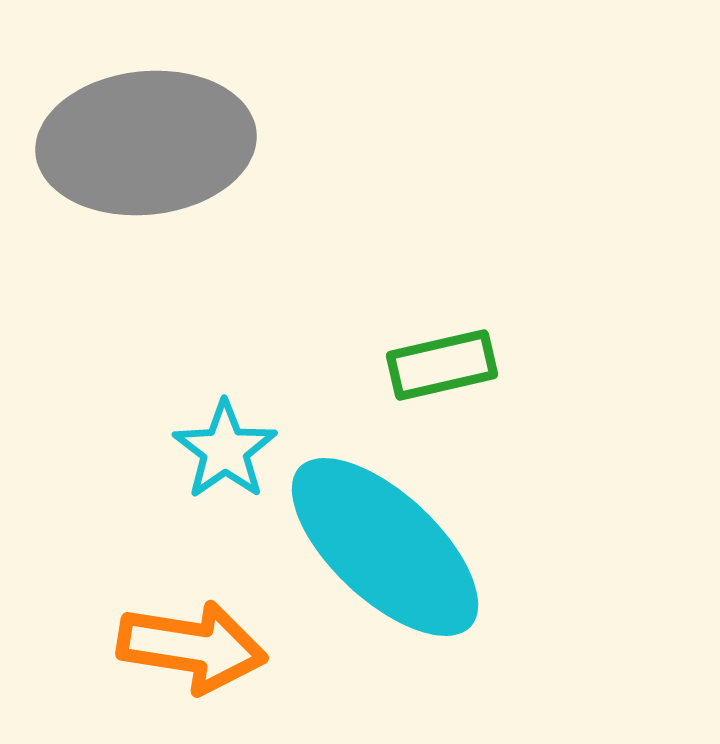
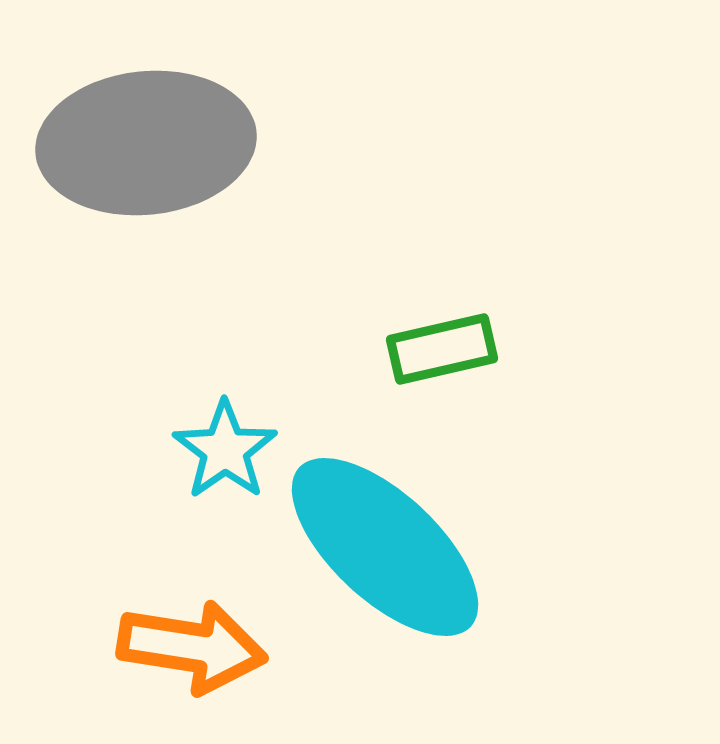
green rectangle: moved 16 px up
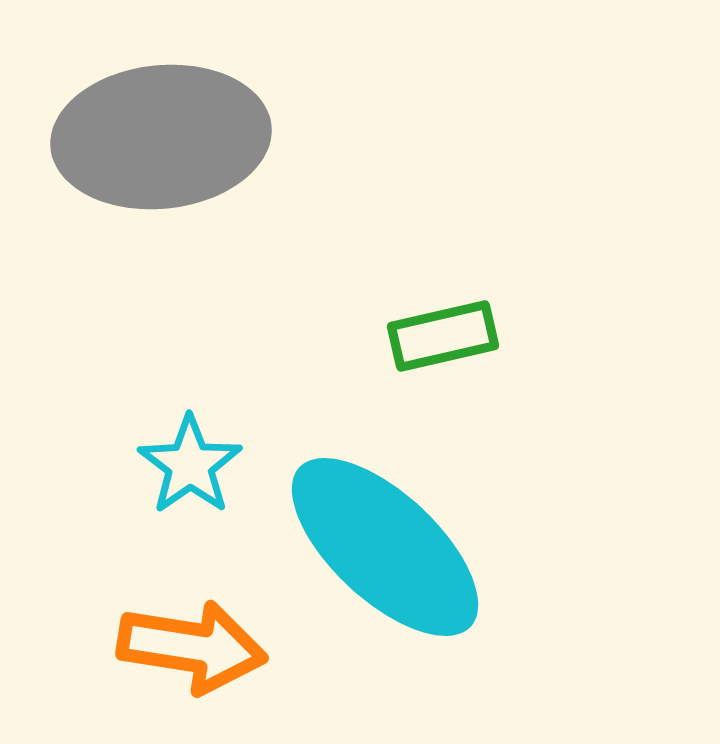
gray ellipse: moved 15 px right, 6 px up
green rectangle: moved 1 px right, 13 px up
cyan star: moved 35 px left, 15 px down
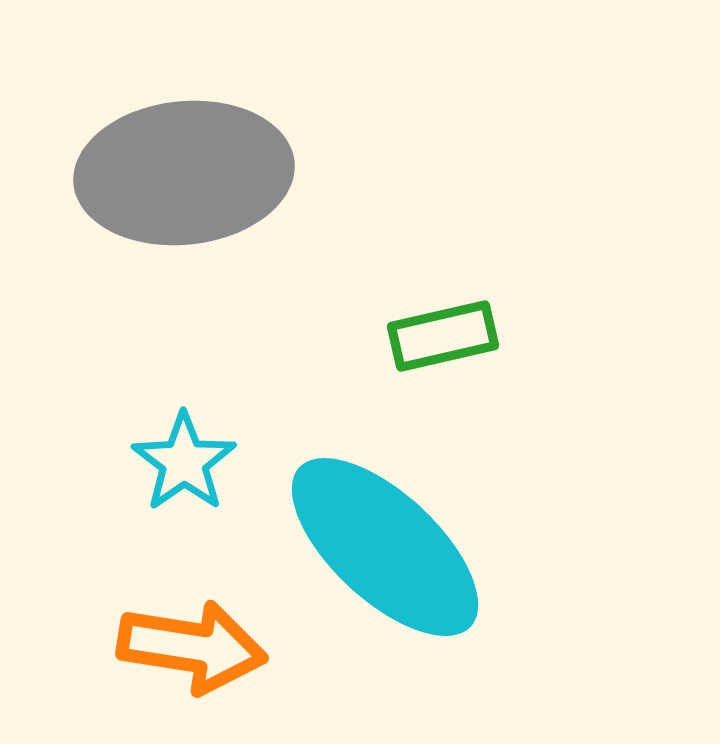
gray ellipse: moved 23 px right, 36 px down
cyan star: moved 6 px left, 3 px up
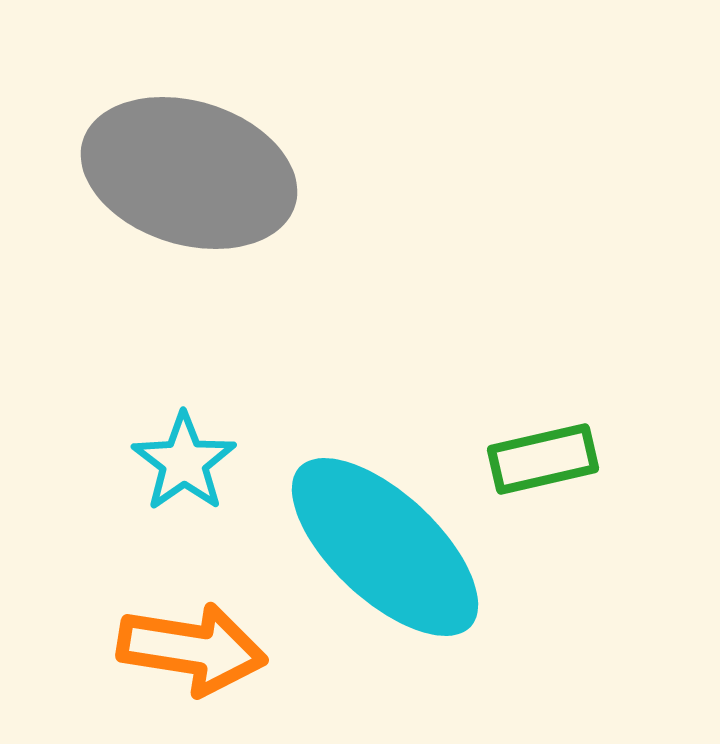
gray ellipse: moved 5 px right; rotated 23 degrees clockwise
green rectangle: moved 100 px right, 123 px down
orange arrow: moved 2 px down
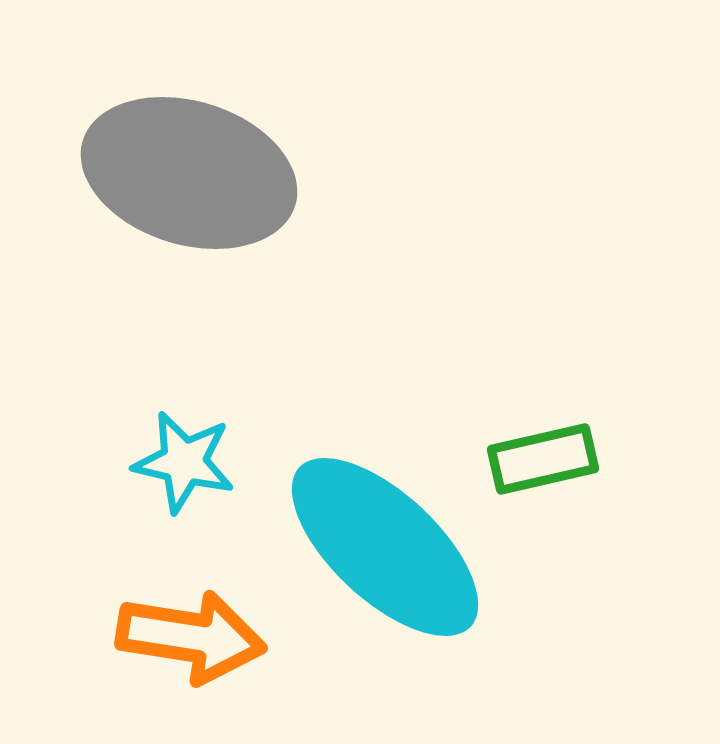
cyan star: rotated 24 degrees counterclockwise
orange arrow: moved 1 px left, 12 px up
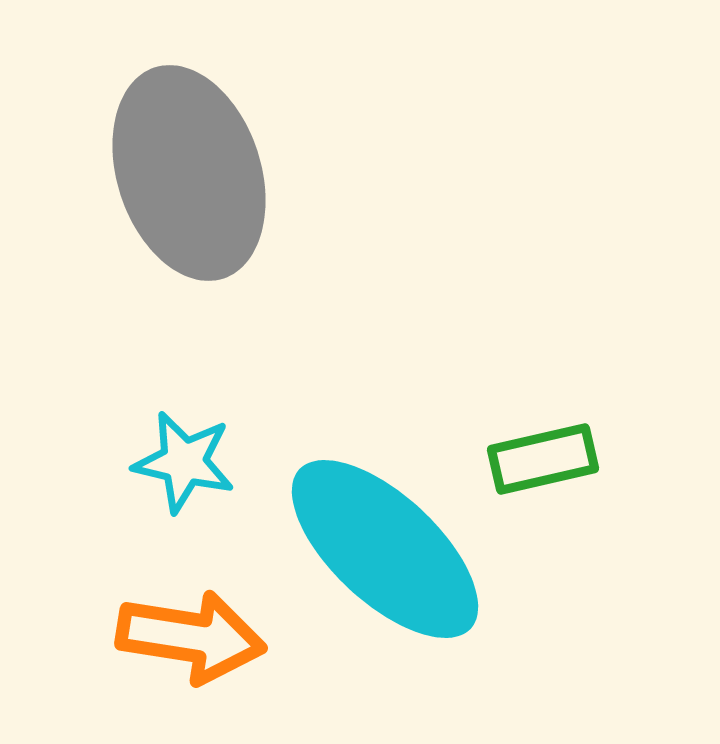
gray ellipse: rotated 55 degrees clockwise
cyan ellipse: moved 2 px down
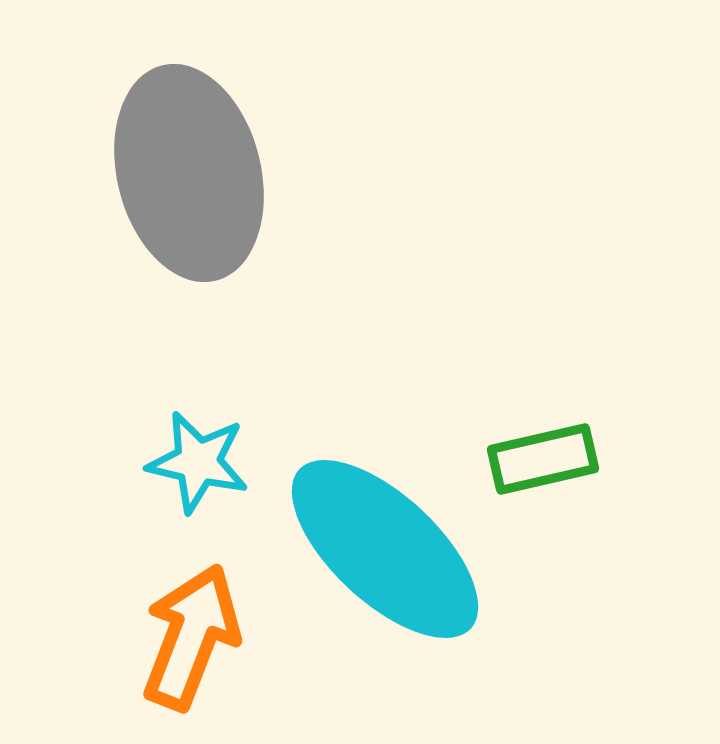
gray ellipse: rotated 4 degrees clockwise
cyan star: moved 14 px right
orange arrow: rotated 78 degrees counterclockwise
